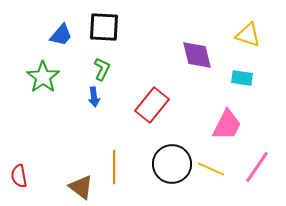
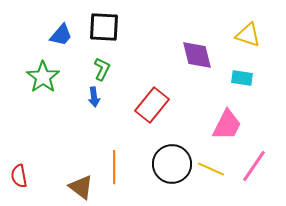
pink line: moved 3 px left, 1 px up
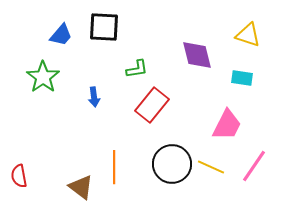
green L-shape: moved 35 px right; rotated 55 degrees clockwise
yellow line: moved 2 px up
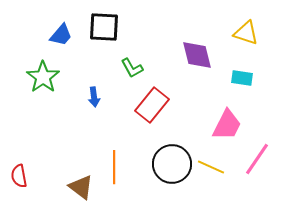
yellow triangle: moved 2 px left, 2 px up
green L-shape: moved 5 px left, 1 px up; rotated 70 degrees clockwise
pink line: moved 3 px right, 7 px up
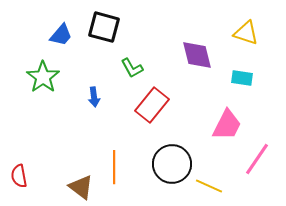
black square: rotated 12 degrees clockwise
yellow line: moved 2 px left, 19 px down
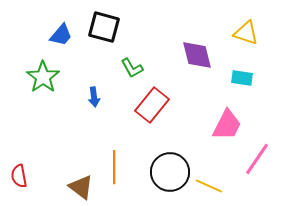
black circle: moved 2 px left, 8 px down
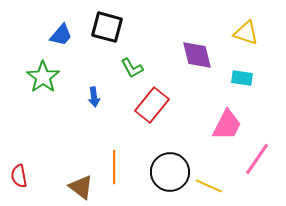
black square: moved 3 px right
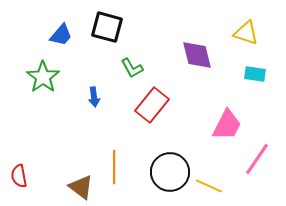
cyan rectangle: moved 13 px right, 4 px up
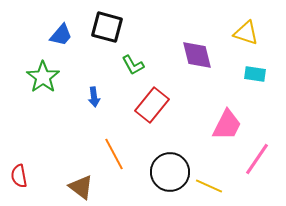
green L-shape: moved 1 px right, 3 px up
orange line: moved 13 px up; rotated 28 degrees counterclockwise
